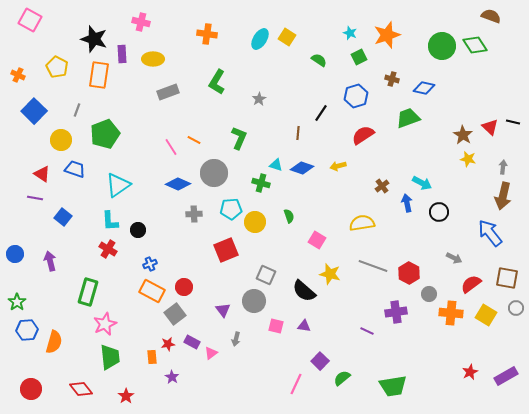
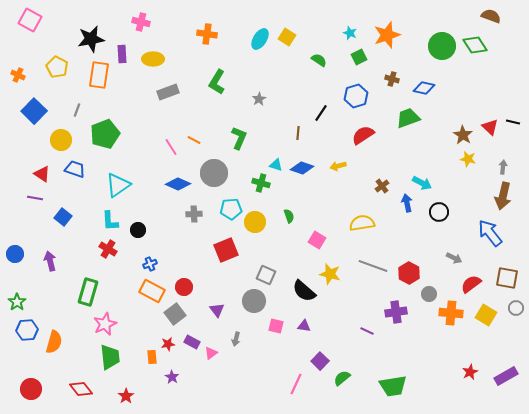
black star at (94, 39): moved 3 px left; rotated 28 degrees counterclockwise
purple triangle at (223, 310): moved 6 px left
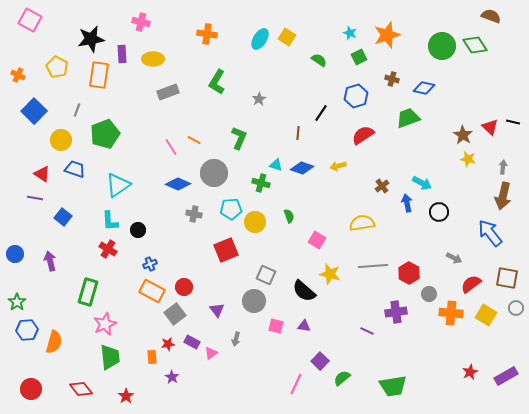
gray cross at (194, 214): rotated 14 degrees clockwise
gray line at (373, 266): rotated 24 degrees counterclockwise
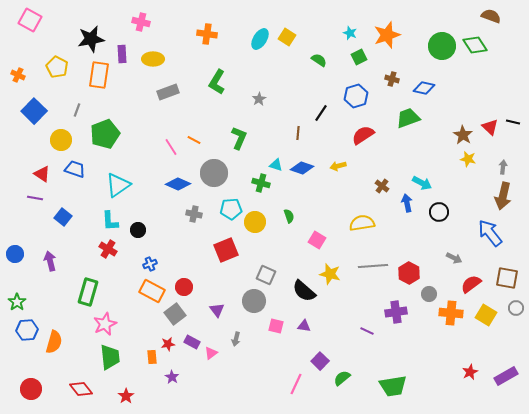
brown cross at (382, 186): rotated 16 degrees counterclockwise
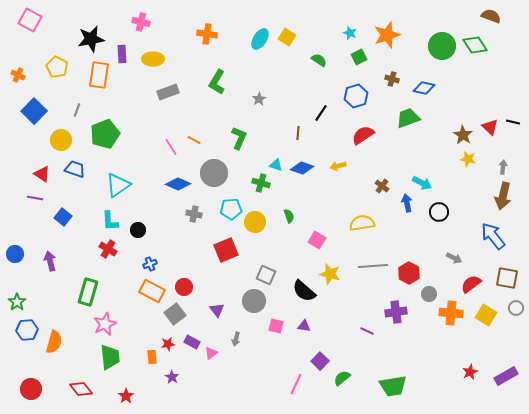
blue arrow at (490, 233): moved 3 px right, 3 px down
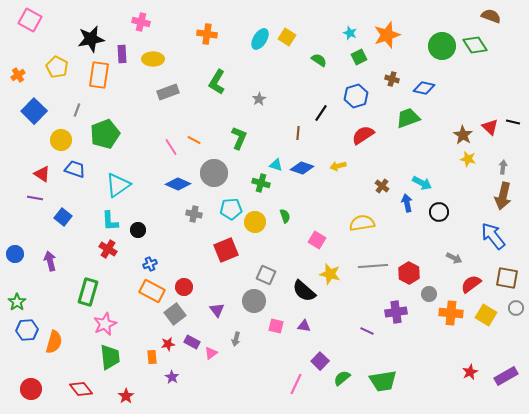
orange cross at (18, 75): rotated 32 degrees clockwise
green semicircle at (289, 216): moved 4 px left
green trapezoid at (393, 386): moved 10 px left, 5 px up
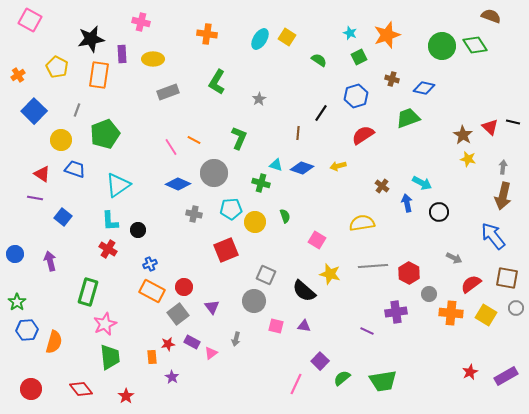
purple triangle at (217, 310): moved 5 px left, 3 px up
gray square at (175, 314): moved 3 px right
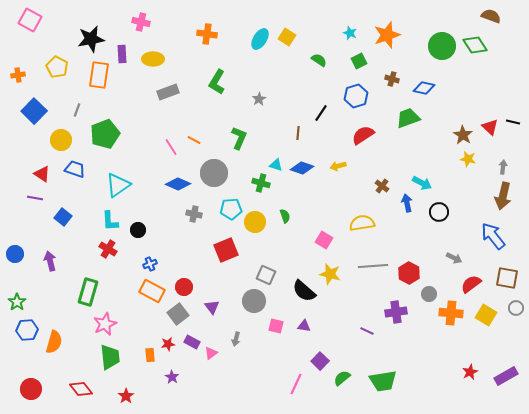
green square at (359, 57): moved 4 px down
orange cross at (18, 75): rotated 24 degrees clockwise
pink square at (317, 240): moved 7 px right
orange rectangle at (152, 357): moved 2 px left, 2 px up
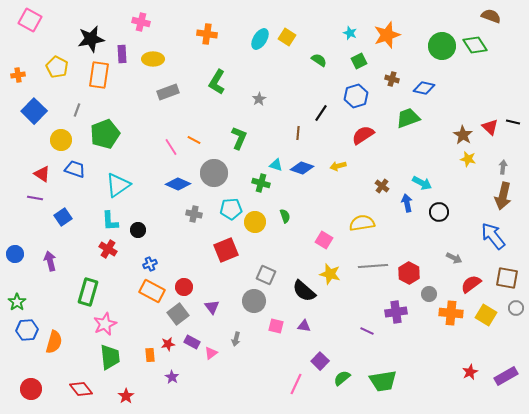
blue square at (63, 217): rotated 18 degrees clockwise
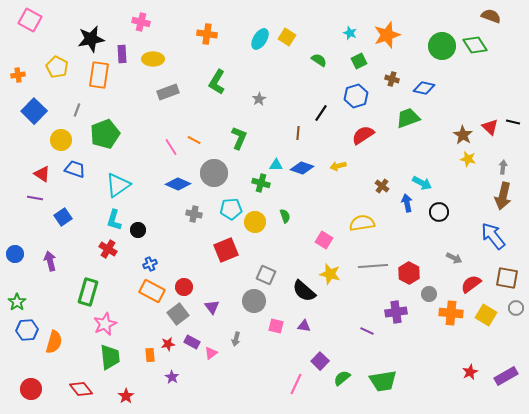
cyan triangle at (276, 165): rotated 16 degrees counterclockwise
cyan L-shape at (110, 221): moved 4 px right, 1 px up; rotated 20 degrees clockwise
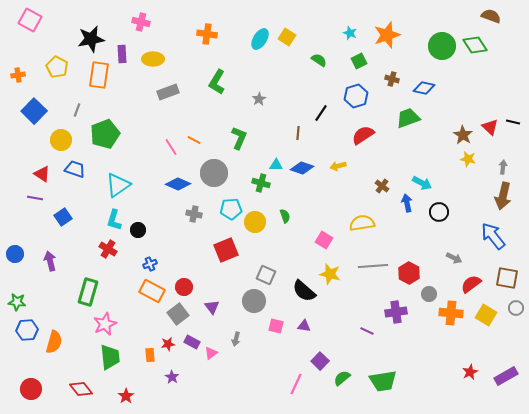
green star at (17, 302): rotated 30 degrees counterclockwise
